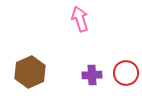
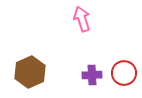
pink arrow: moved 2 px right
red circle: moved 2 px left
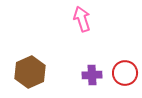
red circle: moved 1 px right
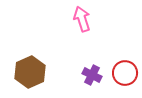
purple cross: rotated 30 degrees clockwise
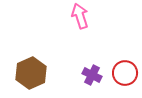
pink arrow: moved 2 px left, 3 px up
brown hexagon: moved 1 px right, 1 px down
